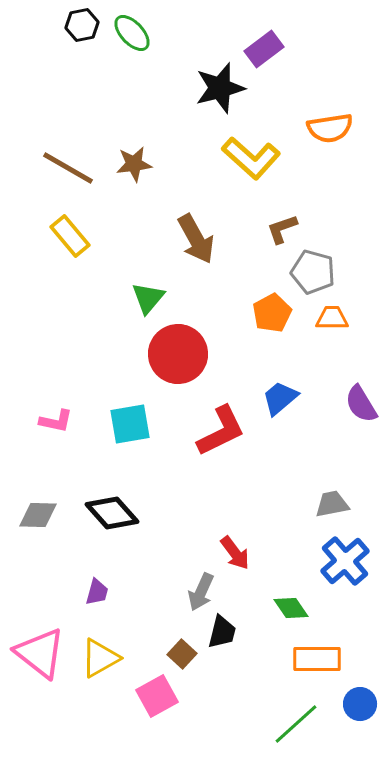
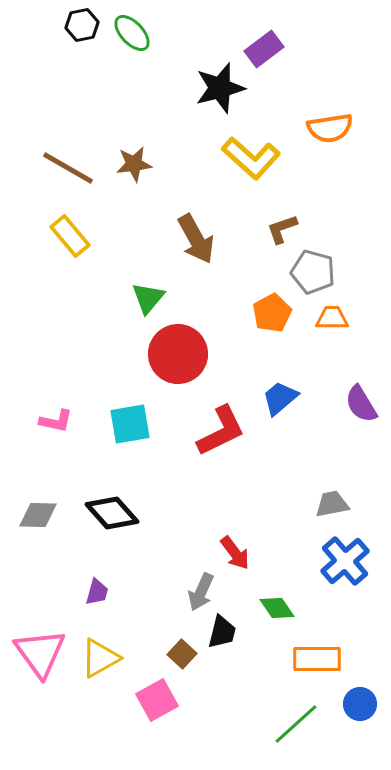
green diamond: moved 14 px left
pink triangle: rotated 16 degrees clockwise
pink square: moved 4 px down
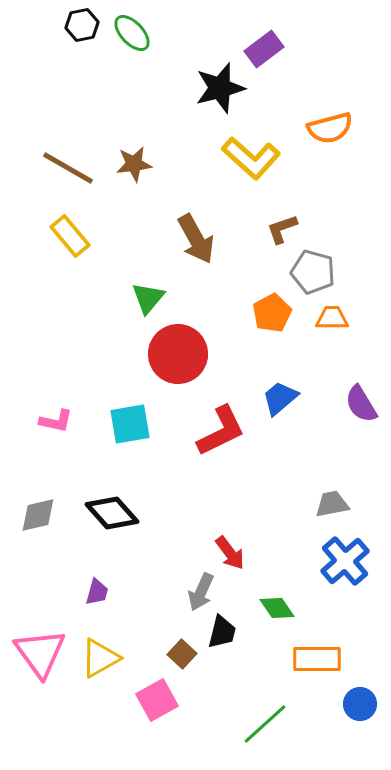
orange semicircle: rotated 6 degrees counterclockwise
gray diamond: rotated 15 degrees counterclockwise
red arrow: moved 5 px left
green line: moved 31 px left
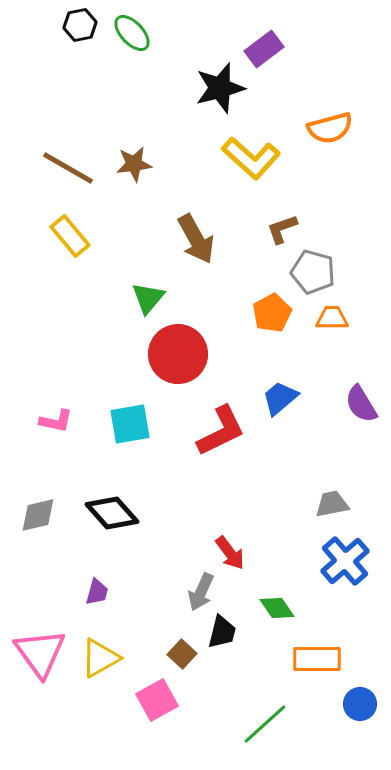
black hexagon: moved 2 px left
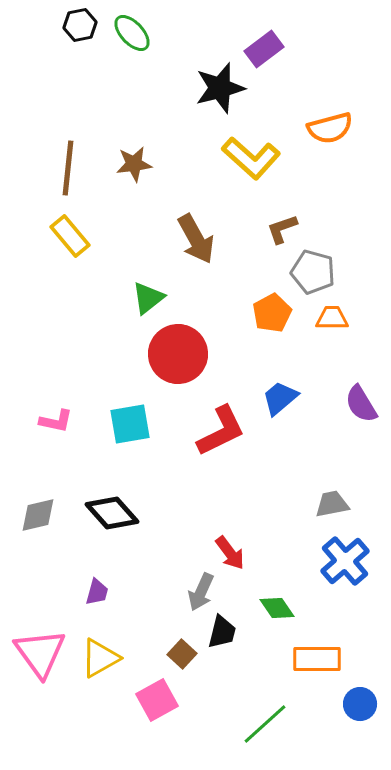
brown line: rotated 66 degrees clockwise
green triangle: rotated 12 degrees clockwise
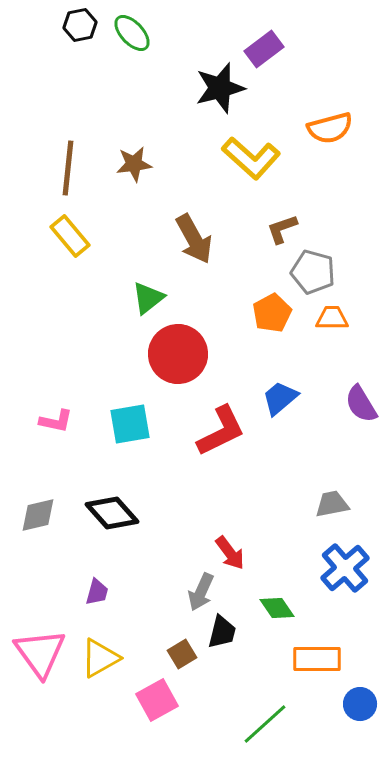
brown arrow: moved 2 px left
blue cross: moved 7 px down
brown square: rotated 16 degrees clockwise
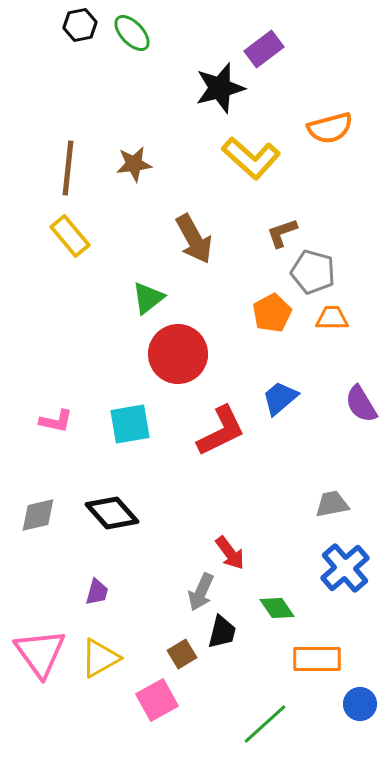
brown L-shape: moved 4 px down
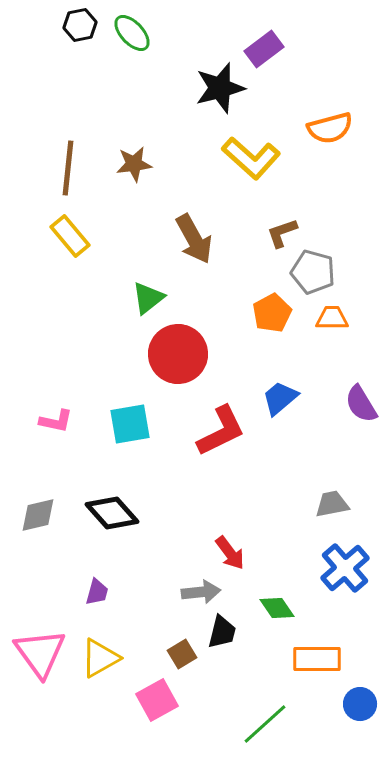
gray arrow: rotated 120 degrees counterclockwise
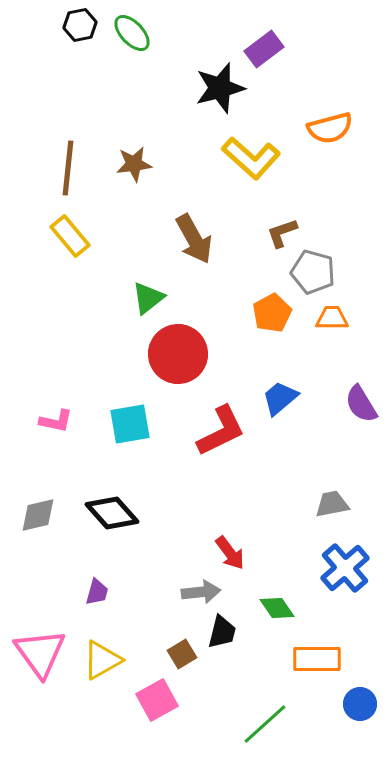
yellow triangle: moved 2 px right, 2 px down
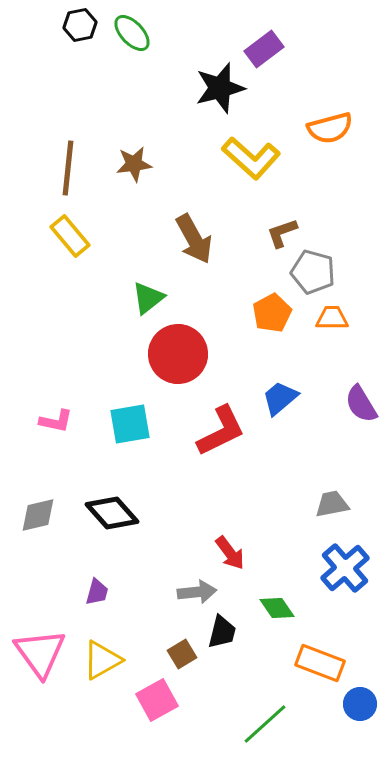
gray arrow: moved 4 px left
orange rectangle: moved 3 px right, 4 px down; rotated 21 degrees clockwise
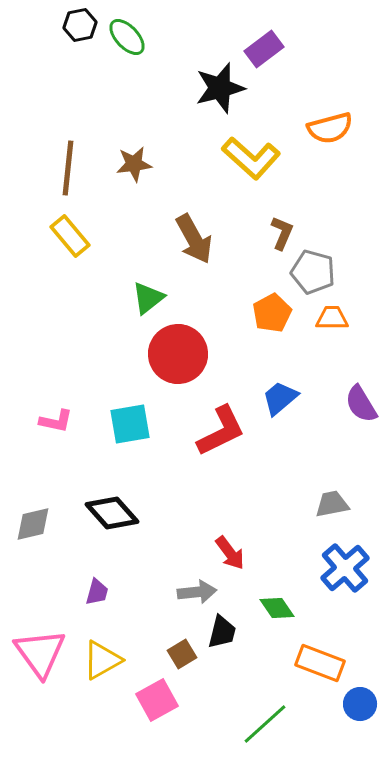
green ellipse: moved 5 px left, 4 px down
brown L-shape: rotated 132 degrees clockwise
gray diamond: moved 5 px left, 9 px down
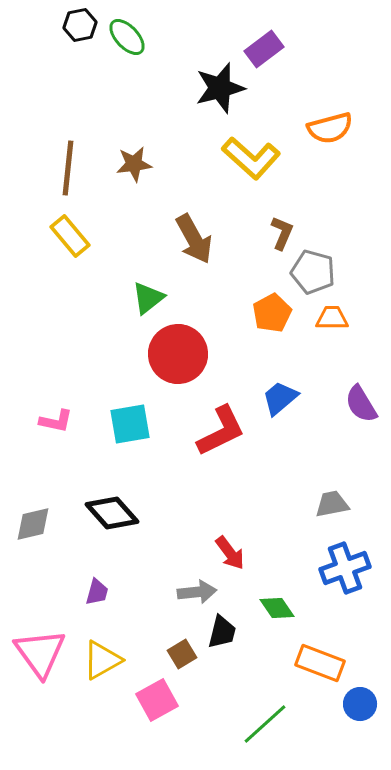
blue cross: rotated 21 degrees clockwise
